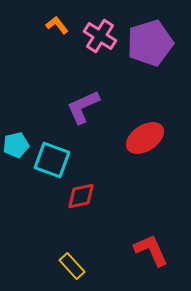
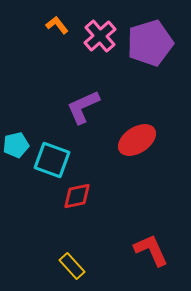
pink cross: rotated 16 degrees clockwise
red ellipse: moved 8 px left, 2 px down
red diamond: moved 4 px left
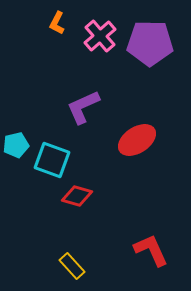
orange L-shape: moved 2 px up; rotated 115 degrees counterclockwise
purple pentagon: rotated 18 degrees clockwise
red diamond: rotated 28 degrees clockwise
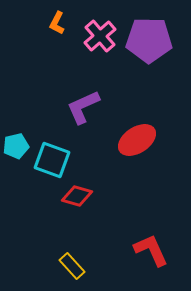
purple pentagon: moved 1 px left, 3 px up
cyan pentagon: moved 1 px down
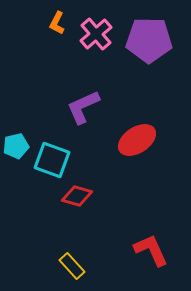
pink cross: moved 4 px left, 2 px up
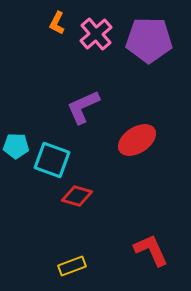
cyan pentagon: rotated 15 degrees clockwise
yellow rectangle: rotated 68 degrees counterclockwise
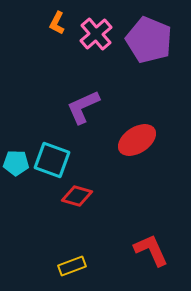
purple pentagon: rotated 21 degrees clockwise
cyan pentagon: moved 17 px down
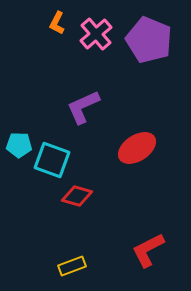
red ellipse: moved 8 px down
cyan pentagon: moved 3 px right, 18 px up
red L-shape: moved 3 px left; rotated 93 degrees counterclockwise
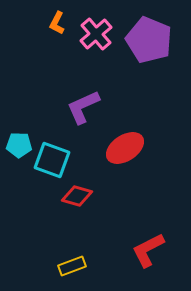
red ellipse: moved 12 px left
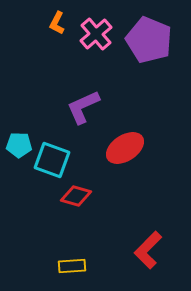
red diamond: moved 1 px left
red L-shape: rotated 18 degrees counterclockwise
yellow rectangle: rotated 16 degrees clockwise
